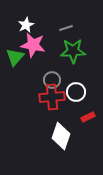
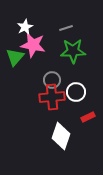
white star: moved 1 px left, 2 px down
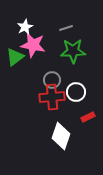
green triangle: rotated 12 degrees clockwise
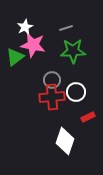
white diamond: moved 4 px right, 5 px down
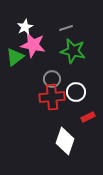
green star: rotated 15 degrees clockwise
gray circle: moved 1 px up
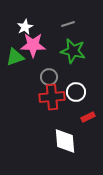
gray line: moved 2 px right, 4 px up
pink star: rotated 10 degrees counterclockwise
green triangle: rotated 18 degrees clockwise
gray circle: moved 3 px left, 2 px up
white diamond: rotated 24 degrees counterclockwise
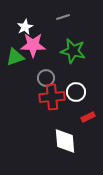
gray line: moved 5 px left, 7 px up
gray circle: moved 3 px left, 1 px down
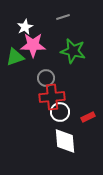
white circle: moved 16 px left, 20 px down
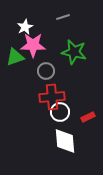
green star: moved 1 px right, 1 px down
gray circle: moved 7 px up
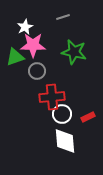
gray circle: moved 9 px left
white circle: moved 2 px right, 2 px down
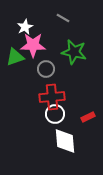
gray line: moved 1 px down; rotated 48 degrees clockwise
gray circle: moved 9 px right, 2 px up
white circle: moved 7 px left
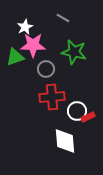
white circle: moved 22 px right, 3 px up
